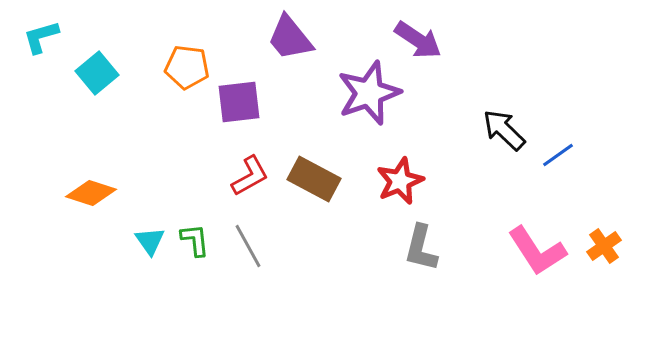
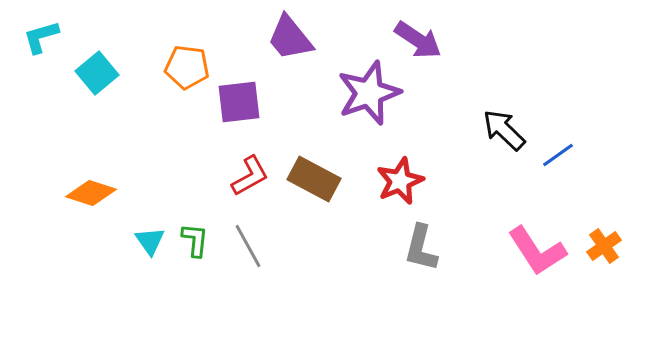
green L-shape: rotated 12 degrees clockwise
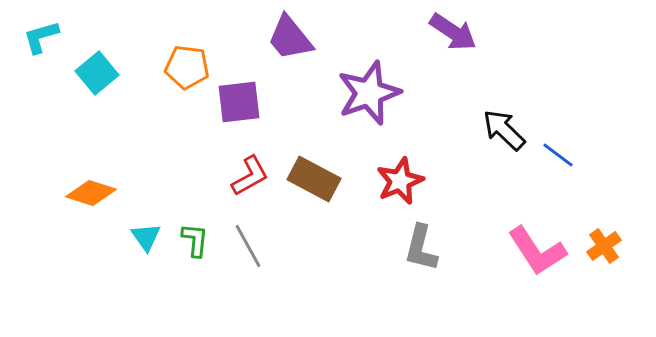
purple arrow: moved 35 px right, 8 px up
blue line: rotated 72 degrees clockwise
cyan triangle: moved 4 px left, 4 px up
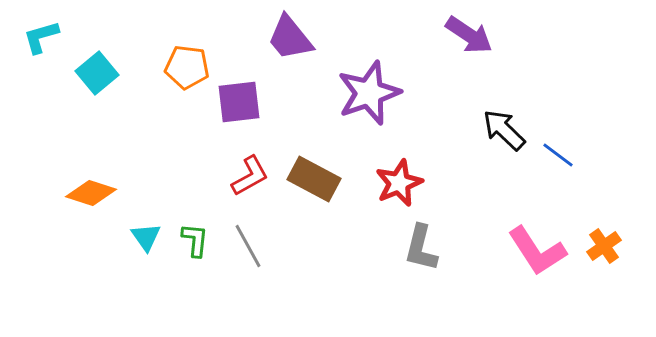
purple arrow: moved 16 px right, 3 px down
red star: moved 1 px left, 2 px down
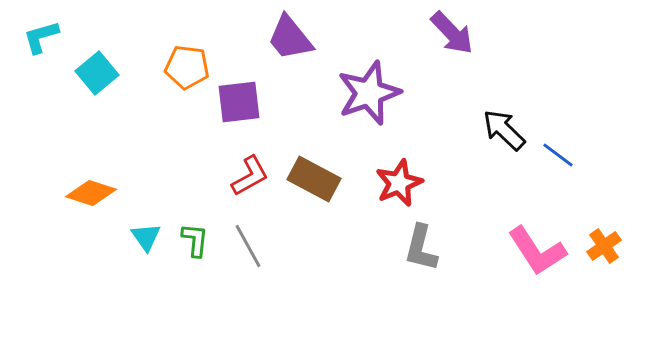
purple arrow: moved 17 px left, 2 px up; rotated 12 degrees clockwise
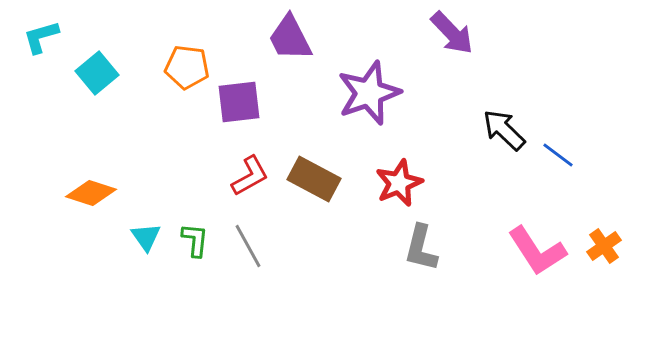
purple trapezoid: rotated 12 degrees clockwise
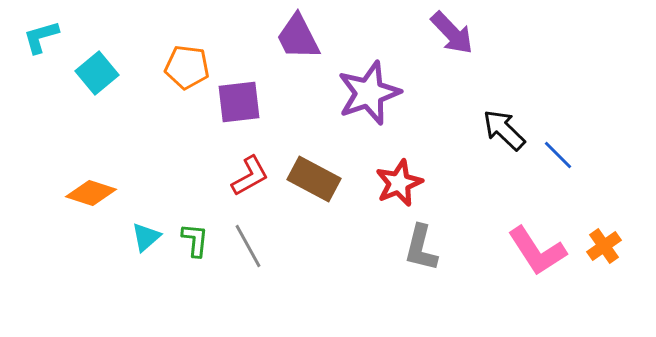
purple trapezoid: moved 8 px right, 1 px up
blue line: rotated 8 degrees clockwise
cyan triangle: rotated 24 degrees clockwise
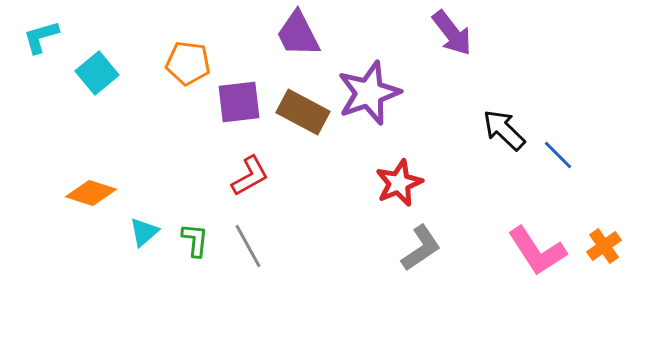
purple arrow: rotated 6 degrees clockwise
purple trapezoid: moved 3 px up
orange pentagon: moved 1 px right, 4 px up
brown rectangle: moved 11 px left, 67 px up
cyan triangle: moved 2 px left, 5 px up
gray L-shape: rotated 138 degrees counterclockwise
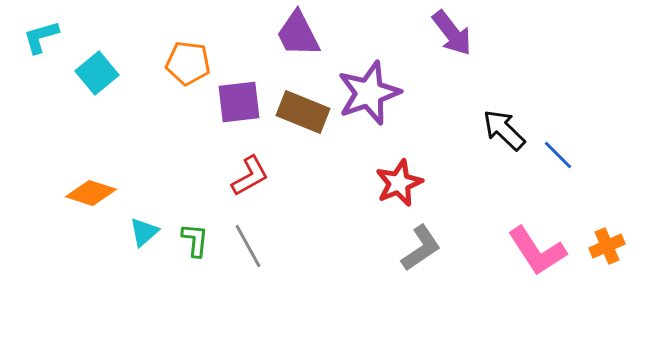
brown rectangle: rotated 6 degrees counterclockwise
orange cross: moved 3 px right; rotated 12 degrees clockwise
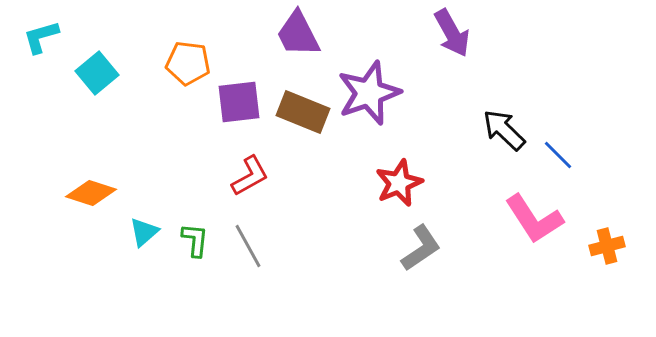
purple arrow: rotated 9 degrees clockwise
orange cross: rotated 8 degrees clockwise
pink L-shape: moved 3 px left, 32 px up
